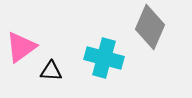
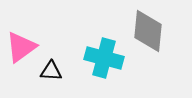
gray diamond: moved 2 px left, 4 px down; rotated 18 degrees counterclockwise
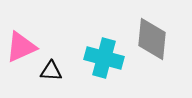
gray diamond: moved 4 px right, 8 px down
pink triangle: rotated 12 degrees clockwise
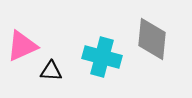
pink triangle: moved 1 px right, 1 px up
cyan cross: moved 2 px left, 1 px up
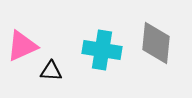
gray diamond: moved 4 px right, 4 px down
cyan cross: moved 7 px up; rotated 6 degrees counterclockwise
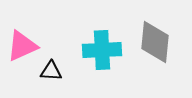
gray diamond: moved 1 px left, 1 px up
cyan cross: rotated 12 degrees counterclockwise
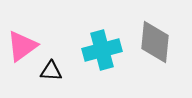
pink triangle: rotated 12 degrees counterclockwise
cyan cross: rotated 12 degrees counterclockwise
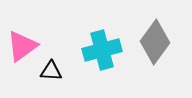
gray diamond: rotated 30 degrees clockwise
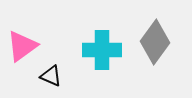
cyan cross: rotated 15 degrees clockwise
black triangle: moved 5 px down; rotated 20 degrees clockwise
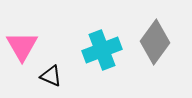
pink triangle: rotated 24 degrees counterclockwise
cyan cross: rotated 21 degrees counterclockwise
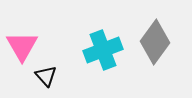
cyan cross: moved 1 px right
black triangle: moved 5 px left; rotated 25 degrees clockwise
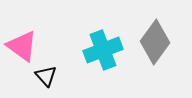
pink triangle: rotated 24 degrees counterclockwise
